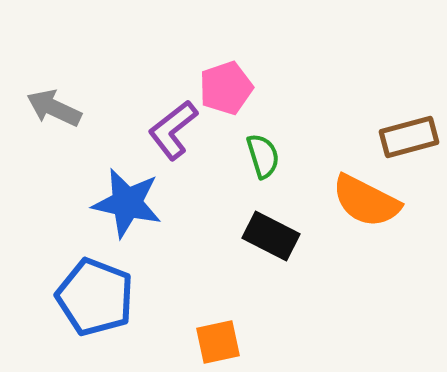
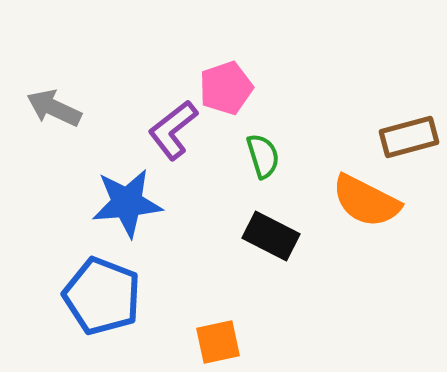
blue star: rotated 18 degrees counterclockwise
blue pentagon: moved 7 px right, 1 px up
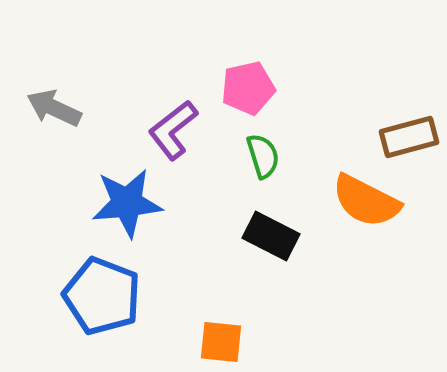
pink pentagon: moved 22 px right; rotated 6 degrees clockwise
orange square: moved 3 px right; rotated 18 degrees clockwise
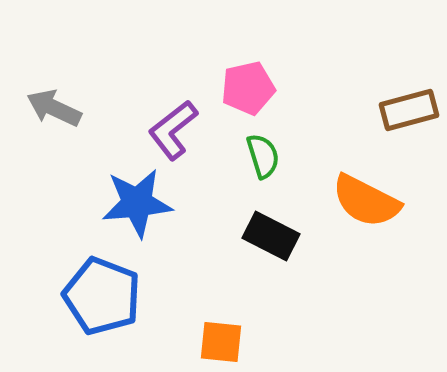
brown rectangle: moved 27 px up
blue star: moved 10 px right
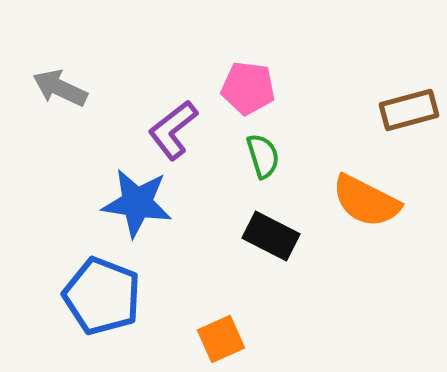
pink pentagon: rotated 20 degrees clockwise
gray arrow: moved 6 px right, 20 px up
blue star: rotated 14 degrees clockwise
orange square: moved 3 px up; rotated 30 degrees counterclockwise
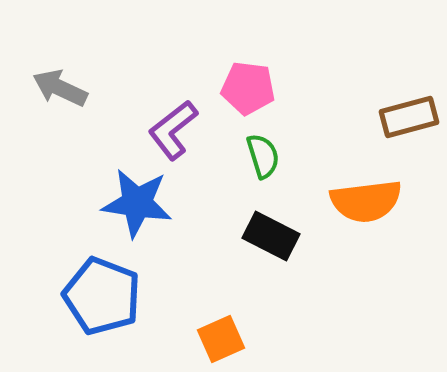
brown rectangle: moved 7 px down
orange semicircle: rotated 34 degrees counterclockwise
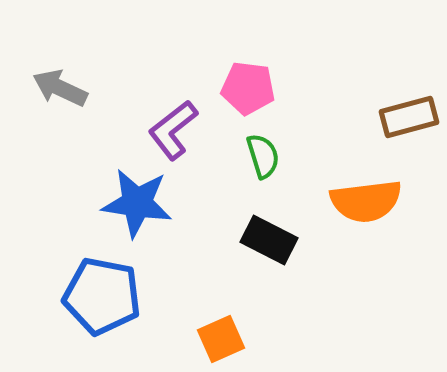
black rectangle: moved 2 px left, 4 px down
blue pentagon: rotated 10 degrees counterclockwise
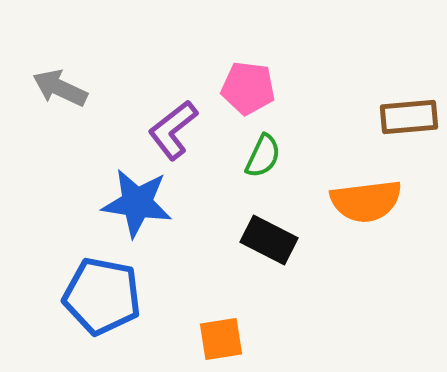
brown rectangle: rotated 10 degrees clockwise
green semicircle: rotated 42 degrees clockwise
orange square: rotated 15 degrees clockwise
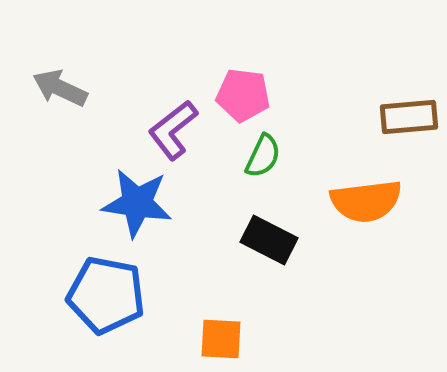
pink pentagon: moved 5 px left, 7 px down
blue pentagon: moved 4 px right, 1 px up
orange square: rotated 12 degrees clockwise
